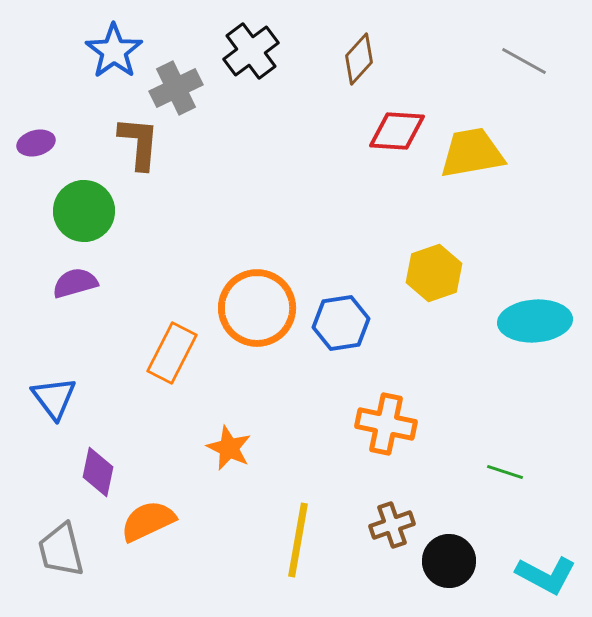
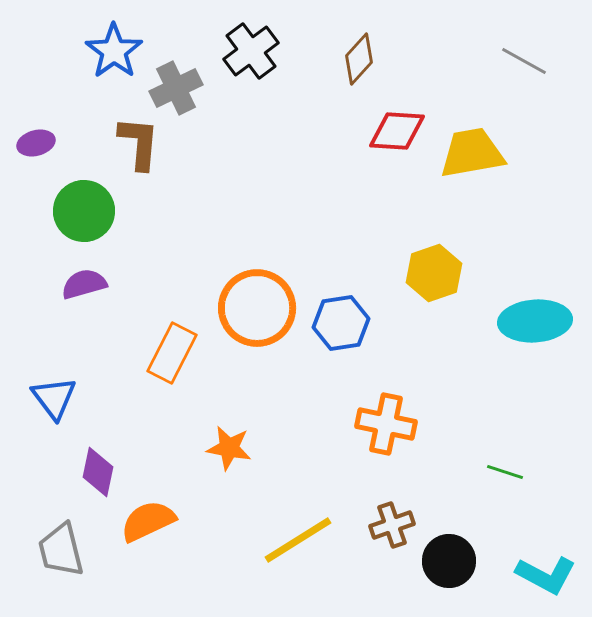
purple semicircle: moved 9 px right, 1 px down
orange star: rotated 15 degrees counterclockwise
yellow line: rotated 48 degrees clockwise
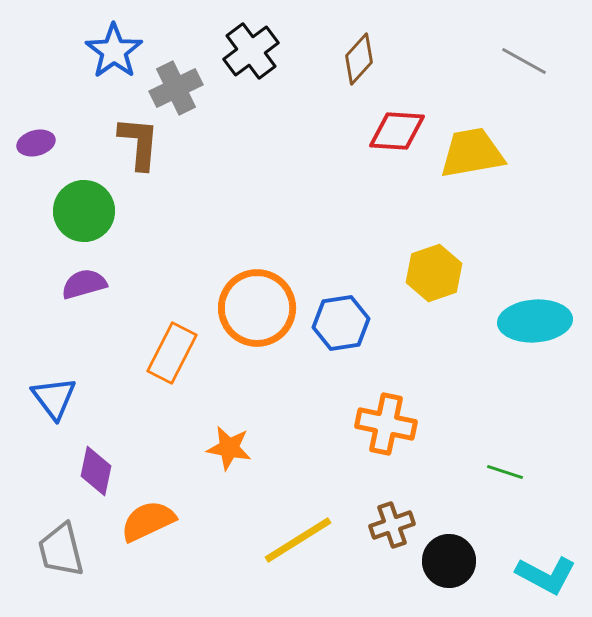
purple diamond: moved 2 px left, 1 px up
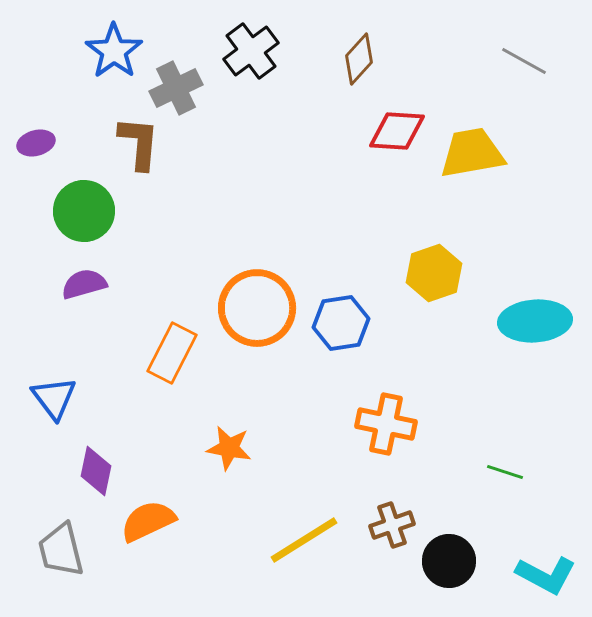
yellow line: moved 6 px right
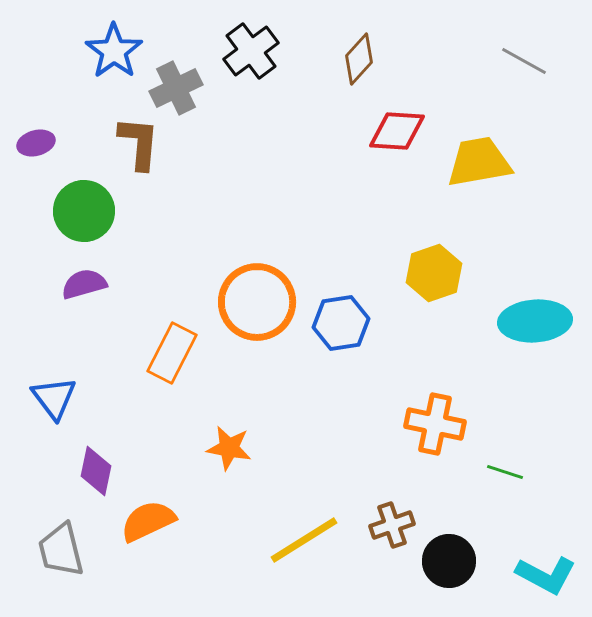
yellow trapezoid: moved 7 px right, 9 px down
orange circle: moved 6 px up
orange cross: moved 49 px right
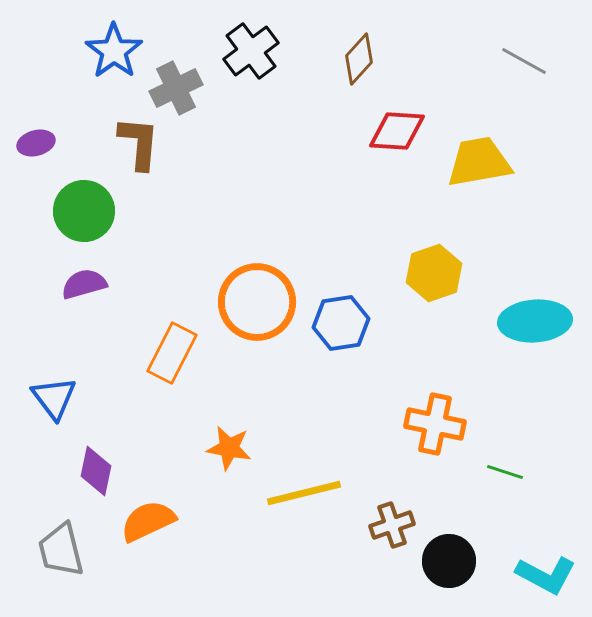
yellow line: moved 47 px up; rotated 18 degrees clockwise
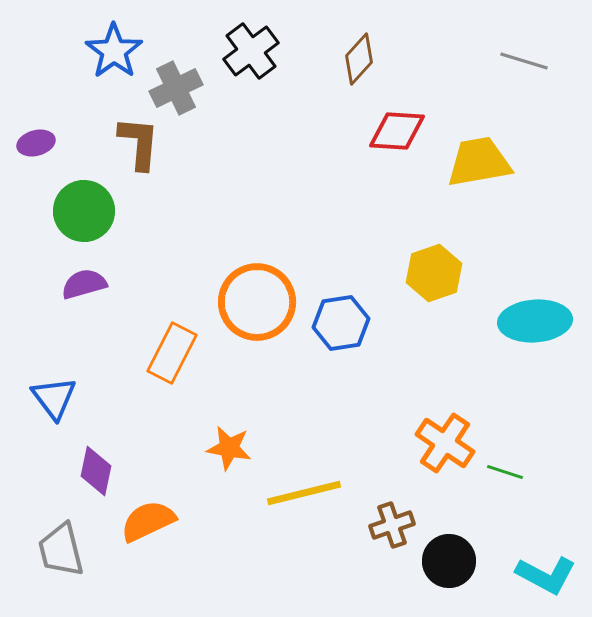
gray line: rotated 12 degrees counterclockwise
orange cross: moved 10 px right, 19 px down; rotated 22 degrees clockwise
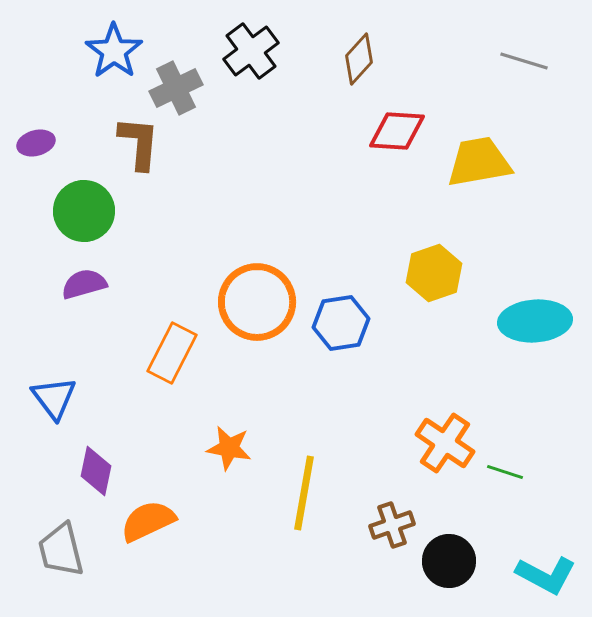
yellow line: rotated 66 degrees counterclockwise
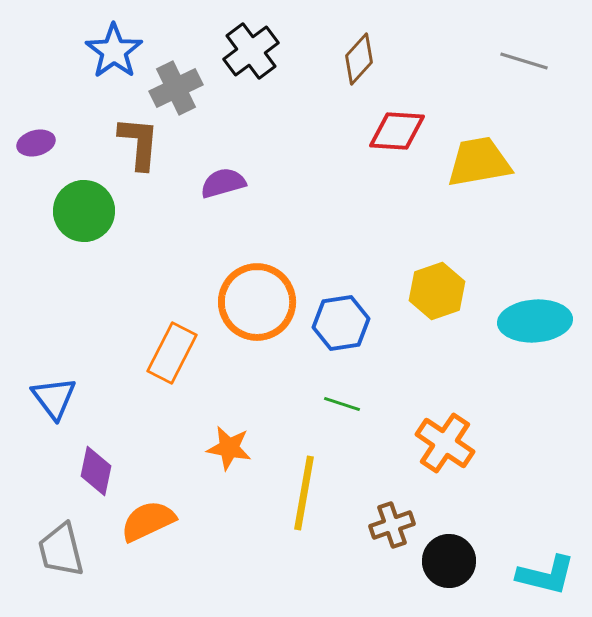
yellow hexagon: moved 3 px right, 18 px down
purple semicircle: moved 139 px right, 101 px up
green line: moved 163 px left, 68 px up
cyan L-shape: rotated 14 degrees counterclockwise
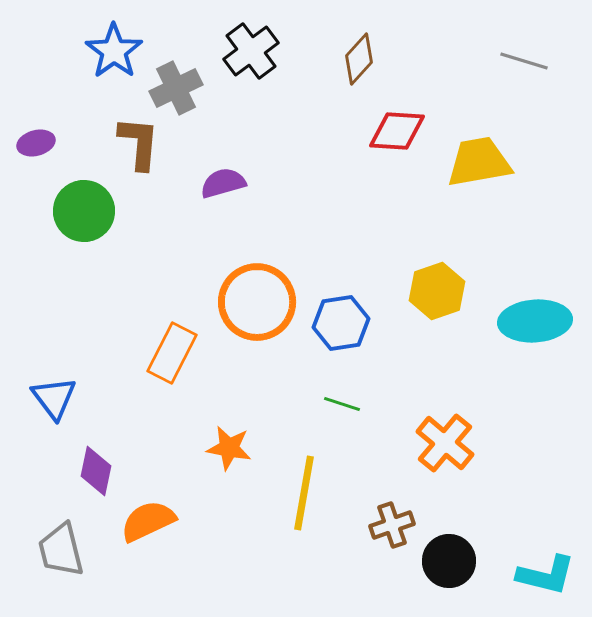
orange cross: rotated 6 degrees clockwise
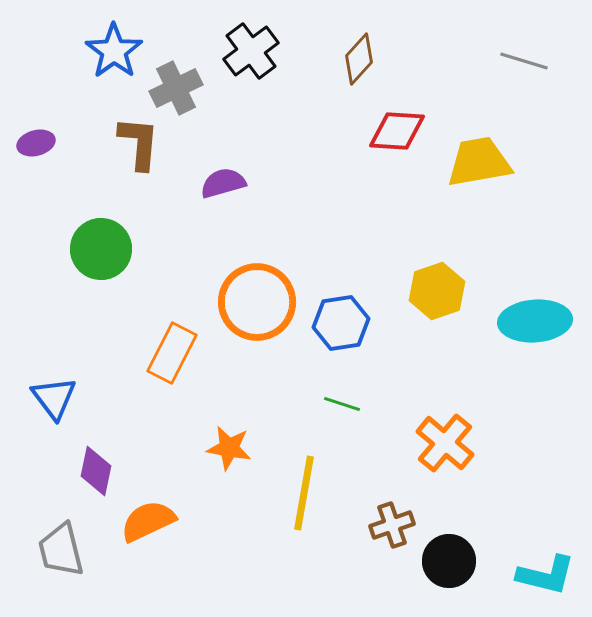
green circle: moved 17 px right, 38 px down
